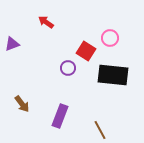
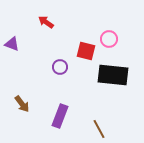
pink circle: moved 1 px left, 1 px down
purple triangle: rotated 42 degrees clockwise
red square: rotated 18 degrees counterclockwise
purple circle: moved 8 px left, 1 px up
brown line: moved 1 px left, 1 px up
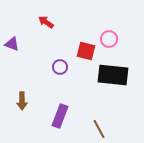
brown arrow: moved 3 px up; rotated 36 degrees clockwise
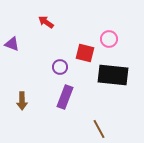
red square: moved 1 px left, 2 px down
purple rectangle: moved 5 px right, 19 px up
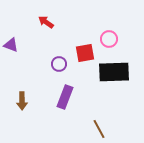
purple triangle: moved 1 px left, 1 px down
red square: rotated 24 degrees counterclockwise
purple circle: moved 1 px left, 3 px up
black rectangle: moved 1 px right, 3 px up; rotated 8 degrees counterclockwise
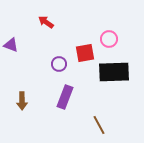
brown line: moved 4 px up
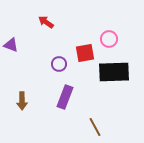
brown line: moved 4 px left, 2 px down
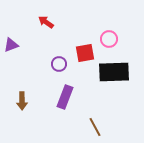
purple triangle: rotated 42 degrees counterclockwise
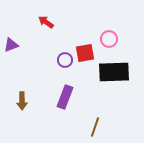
purple circle: moved 6 px right, 4 px up
brown line: rotated 48 degrees clockwise
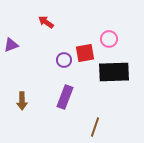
purple circle: moved 1 px left
